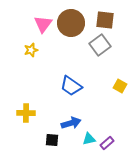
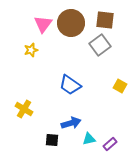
blue trapezoid: moved 1 px left, 1 px up
yellow cross: moved 2 px left, 4 px up; rotated 30 degrees clockwise
purple rectangle: moved 3 px right, 1 px down
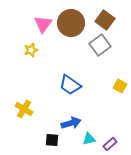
brown square: rotated 30 degrees clockwise
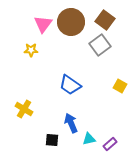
brown circle: moved 1 px up
yellow star: rotated 16 degrees clockwise
blue arrow: rotated 96 degrees counterclockwise
